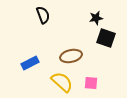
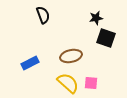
yellow semicircle: moved 6 px right, 1 px down
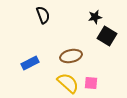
black star: moved 1 px left, 1 px up
black square: moved 1 px right, 2 px up; rotated 12 degrees clockwise
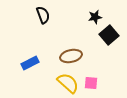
black square: moved 2 px right, 1 px up; rotated 18 degrees clockwise
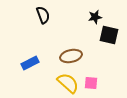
black square: rotated 36 degrees counterclockwise
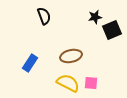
black semicircle: moved 1 px right, 1 px down
black square: moved 3 px right, 5 px up; rotated 36 degrees counterclockwise
blue rectangle: rotated 30 degrees counterclockwise
yellow semicircle: rotated 15 degrees counterclockwise
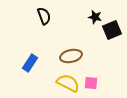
black star: rotated 24 degrees clockwise
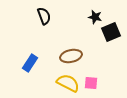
black square: moved 1 px left, 2 px down
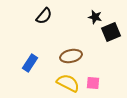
black semicircle: rotated 60 degrees clockwise
pink square: moved 2 px right
